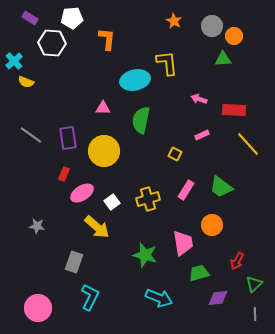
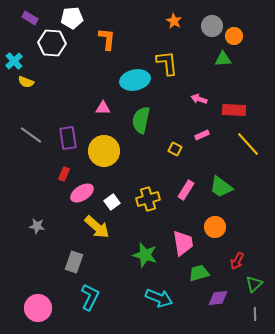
yellow square at (175, 154): moved 5 px up
orange circle at (212, 225): moved 3 px right, 2 px down
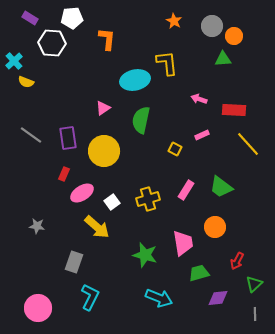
pink triangle at (103, 108): rotated 35 degrees counterclockwise
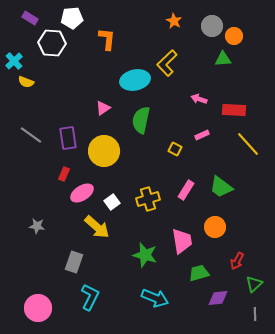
yellow L-shape at (167, 63): rotated 128 degrees counterclockwise
pink trapezoid at (183, 243): moved 1 px left, 2 px up
cyan arrow at (159, 298): moved 4 px left
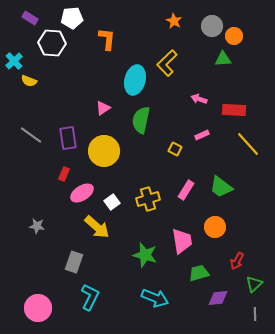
cyan ellipse at (135, 80): rotated 64 degrees counterclockwise
yellow semicircle at (26, 82): moved 3 px right, 1 px up
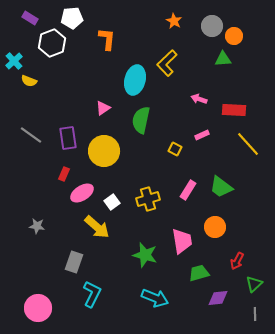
white hexagon at (52, 43): rotated 24 degrees counterclockwise
pink rectangle at (186, 190): moved 2 px right
cyan L-shape at (90, 297): moved 2 px right, 3 px up
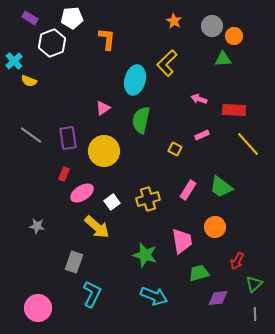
cyan arrow at (155, 298): moved 1 px left, 2 px up
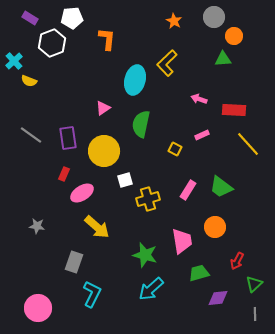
gray circle at (212, 26): moved 2 px right, 9 px up
green semicircle at (141, 120): moved 4 px down
white square at (112, 202): moved 13 px right, 22 px up; rotated 21 degrees clockwise
cyan arrow at (154, 296): moved 3 px left, 7 px up; rotated 116 degrees clockwise
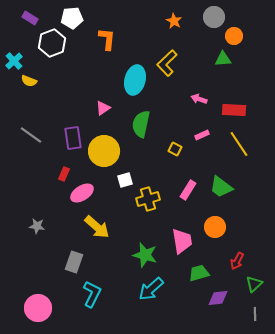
purple rectangle at (68, 138): moved 5 px right
yellow line at (248, 144): moved 9 px left; rotated 8 degrees clockwise
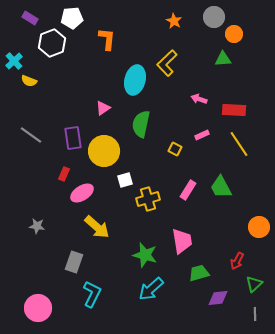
orange circle at (234, 36): moved 2 px up
green trapezoid at (221, 187): rotated 25 degrees clockwise
orange circle at (215, 227): moved 44 px right
